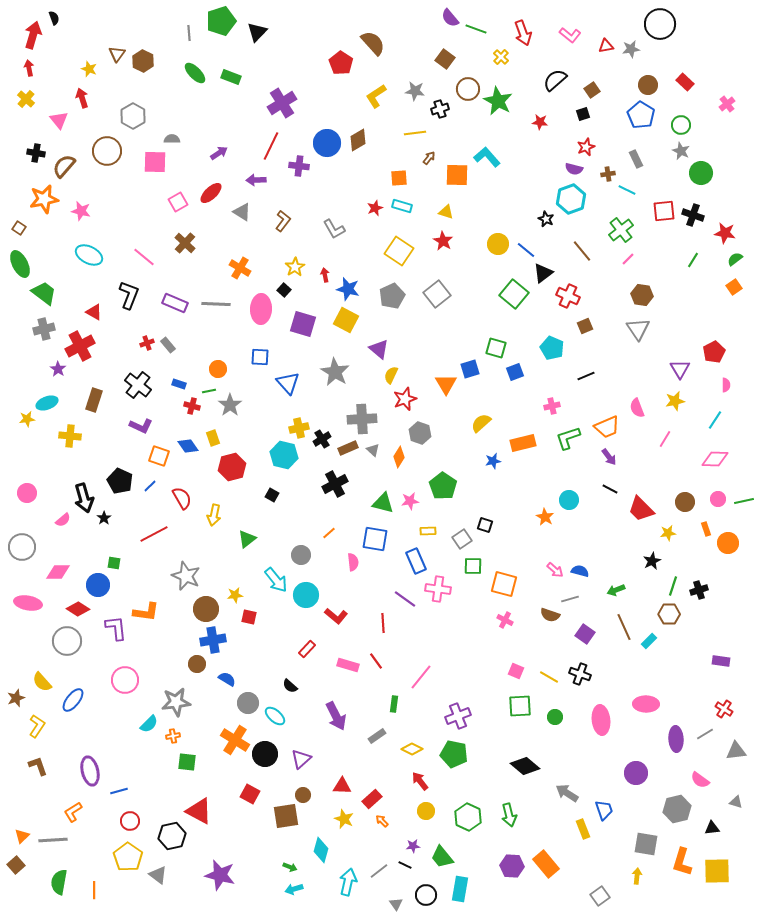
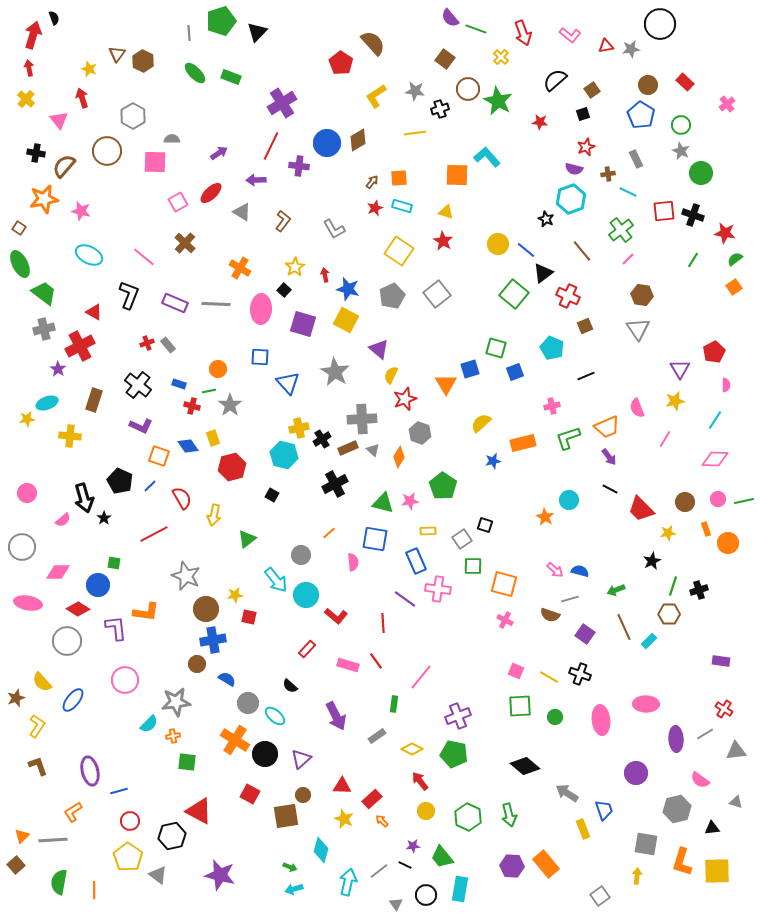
brown arrow at (429, 158): moved 57 px left, 24 px down
cyan line at (627, 190): moved 1 px right, 2 px down
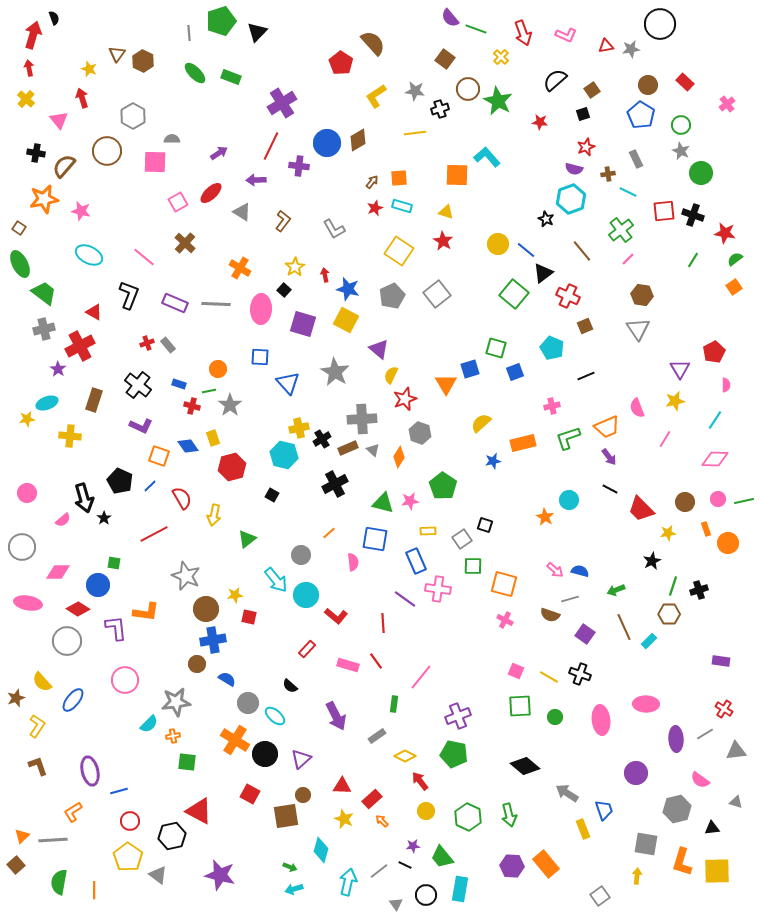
pink L-shape at (570, 35): moved 4 px left; rotated 15 degrees counterclockwise
yellow diamond at (412, 749): moved 7 px left, 7 px down
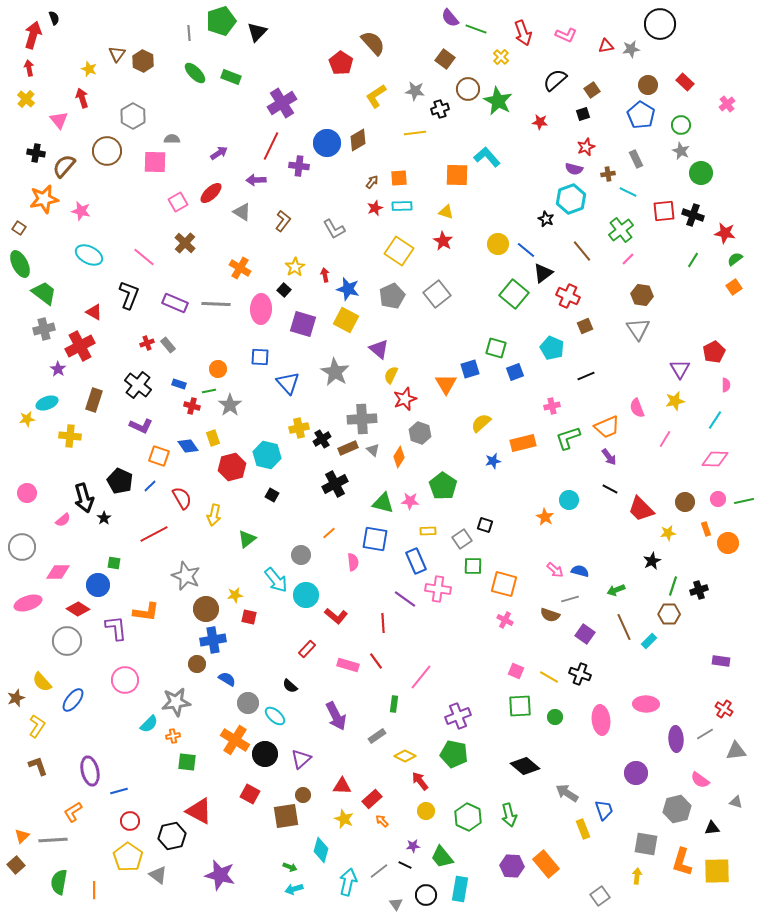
cyan rectangle at (402, 206): rotated 18 degrees counterclockwise
cyan hexagon at (284, 455): moved 17 px left
pink star at (410, 501): rotated 12 degrees clockwise
pink ellipse at (28, 603): rotated 28 degrees counterclockwise
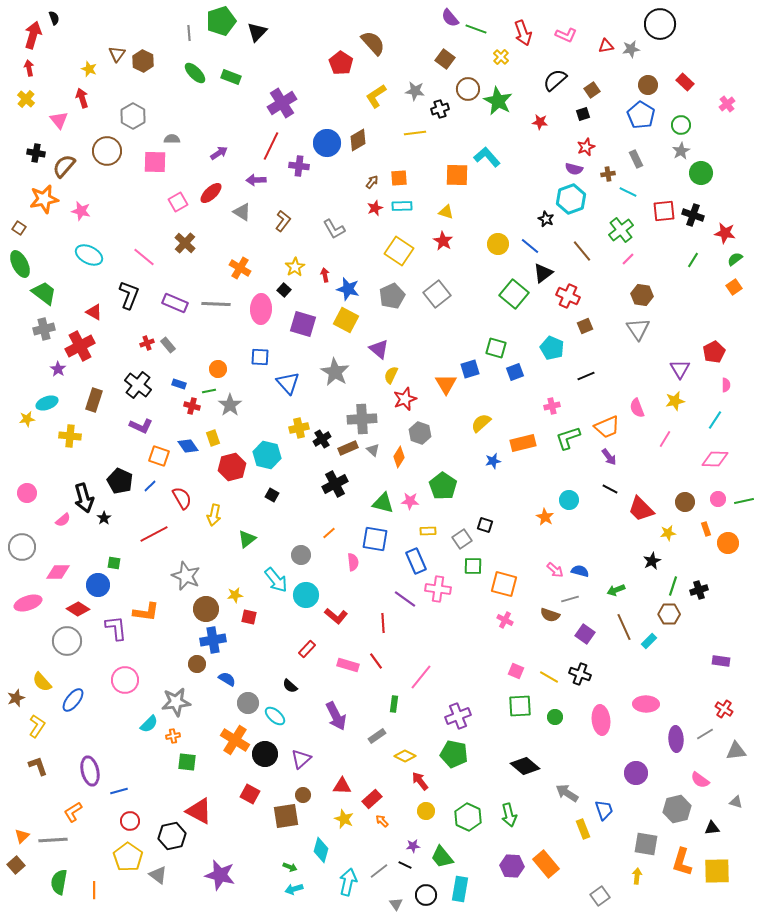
gray star at (681, 151): rotated 18 degrees clockwise
blue line at (526, 250): moved 4 px right, 4 px up
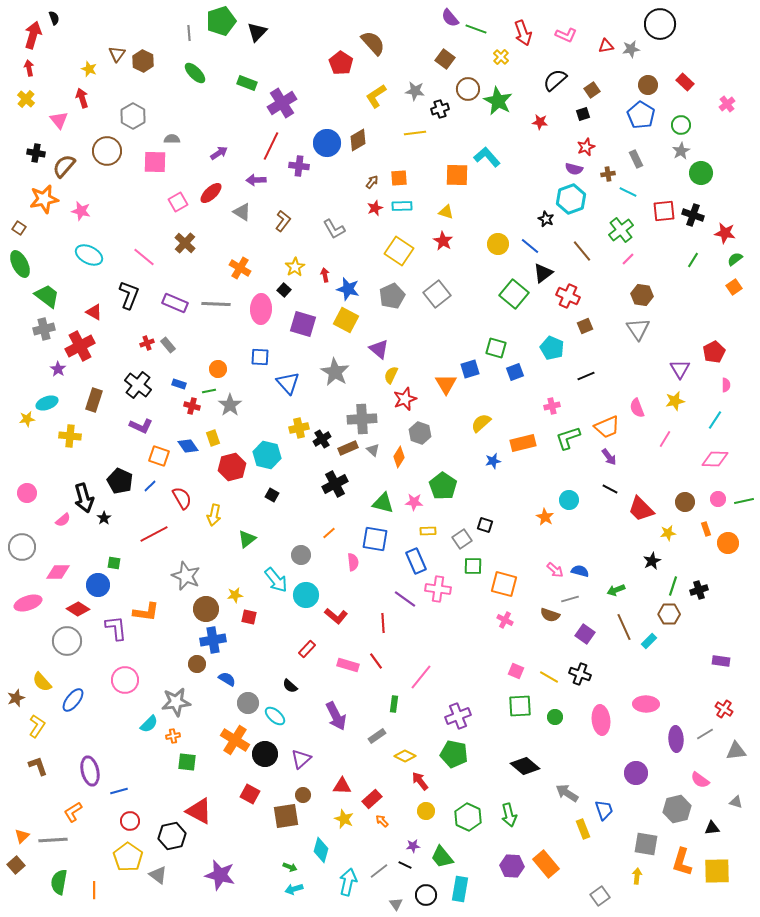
green rectangle at (231, 77): moved 16 px right, 6 px down
green trapezoid at (44, 293): moved 3 px right, 3 px down
pink star at (410, 501): moved 4 px right, 1 px down
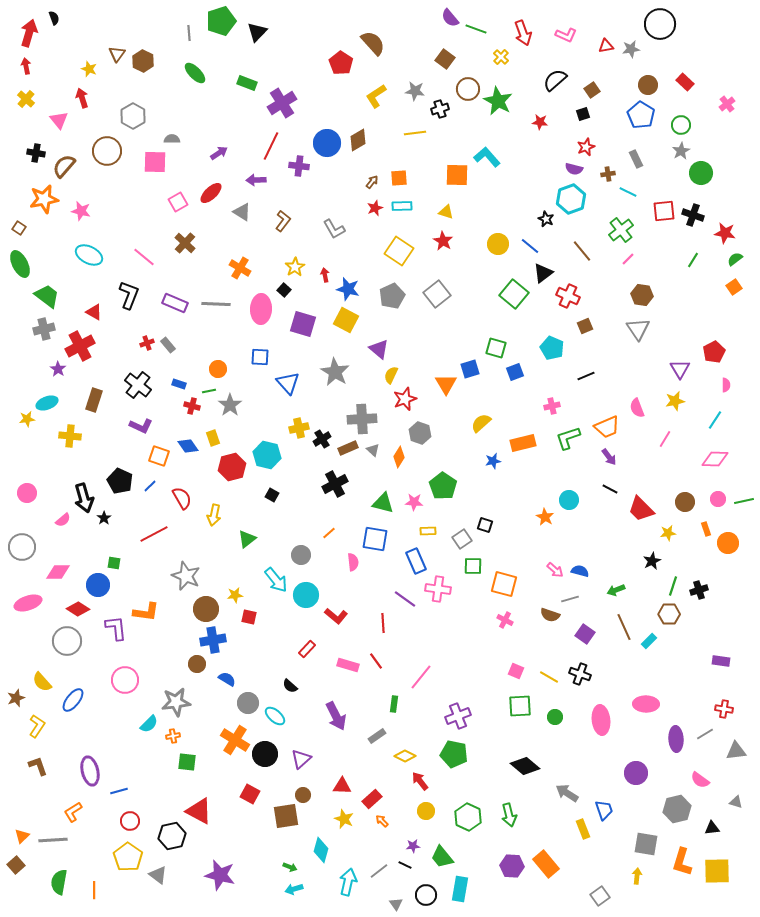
red arrow at (33, 35): moved 4 px left, 2 px up
red arrow at (29, 68): moved 3 px left, 2 px up
red cross at (724, 709): rotated 24 degrees counterclockwise
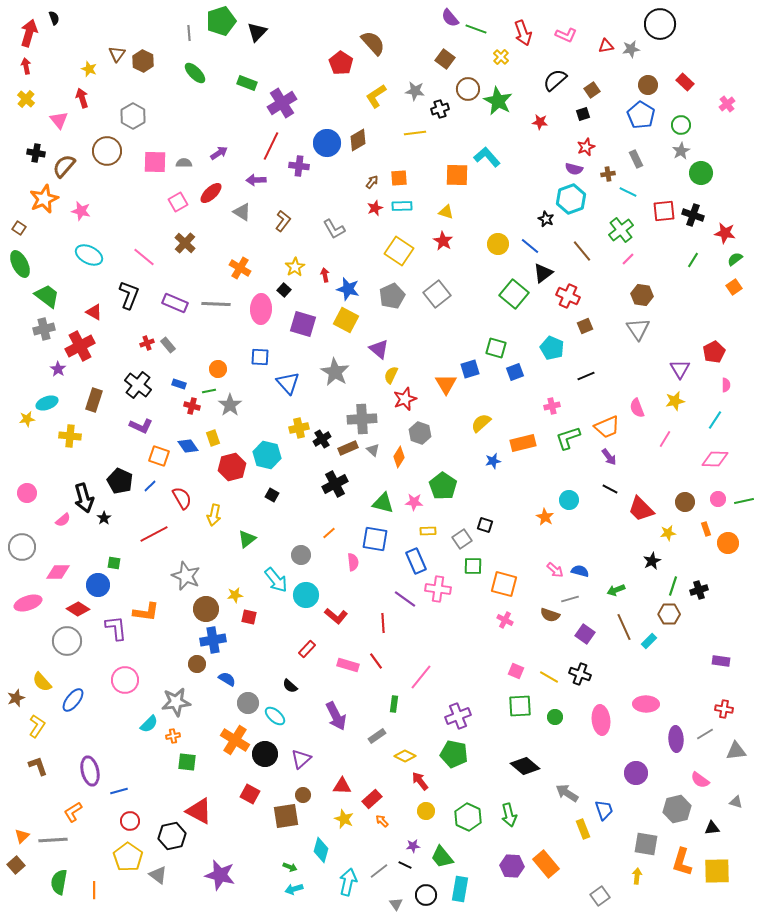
gray semicircle at (172, 139): moved 12 px right, 24 px down
orange star at (44, 199): rotated 12 degrees counterclockwise
